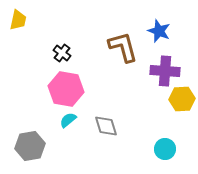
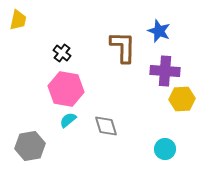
brown L-shape: rotated 16 degrees clockwise
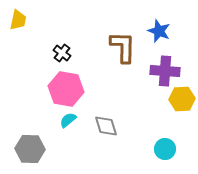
gray hexagon: moved 3 px down; rotated 12 degrees clockwise
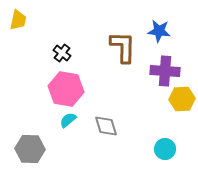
blue star: rotated 15 degrees counterclockwise
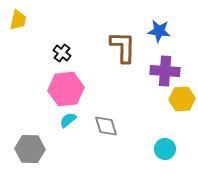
pink hexagon: rotated 16 degrees counterclockwise
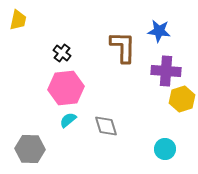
purple cross: moved 1 px right
pink hexagon: moved 1 px up
yellow hexagon: rotated 15 degrees counterclockwise
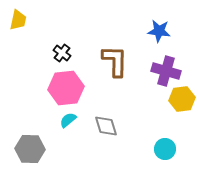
brown L-shape: moved 8 px left, 14 px down
purple cross: rotated 12 degrees clockwise
yellow hexagon: rotated 10 degrees clockwise
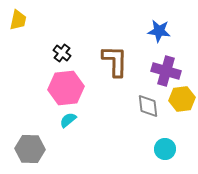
gray diamond: moved 42 px right, 20 px up; rotated 10 degrees clockwise
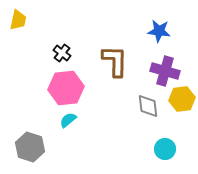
purple cross: moved 1 px left
gray hexagon: moved 2 px up; rotated 16 degrees clockwise
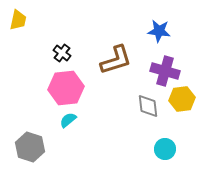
brown L-shape: moved 1 px right, 1 px up; rotated 72 degrees clockwise
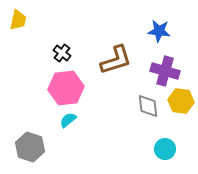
yellow hexagon: moved 1 px left, 2 px down; rotated 15 degrees clockwise
